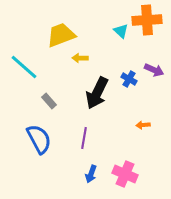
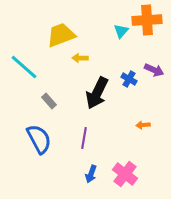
cyan triangle: rotated 28 degrees clockwise
pink cross: rotated 15 degrees clockwise
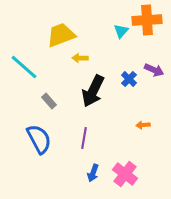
blue cross: rotated 14 degrees clockwise
black arrow: moved 4 px left, 2 px up
blue arrow: moved 2 px right, 1 px up
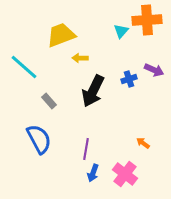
blue cross: rotated 28 degrees clockwise
orange arrow: moved 18 px down; rotated 40 degrees clockwise
purple line: moved 2 px right, 11 px down
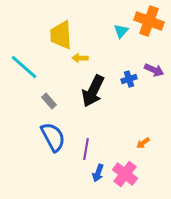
orange cross: moved 2 px right, 1 px down; rotated 24 degrees clockwise
yellow trapezoid: rotated 72 degrees counterclockwise
blue semicircle: moved 14 px right, 2 px up
orange arrow: rotated 72 degrees counterclockwise
blue arrow: moved 5 px right
